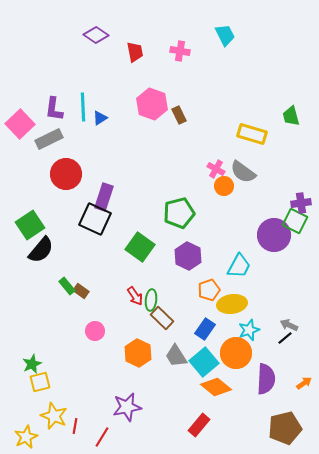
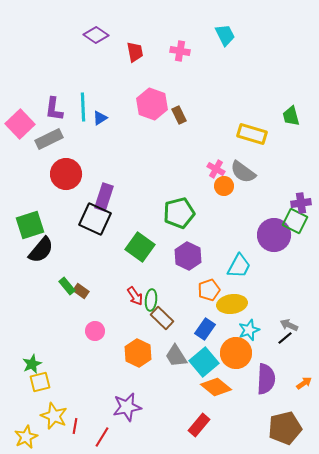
green square at (30, 225): rotated 16 degrees clockwise
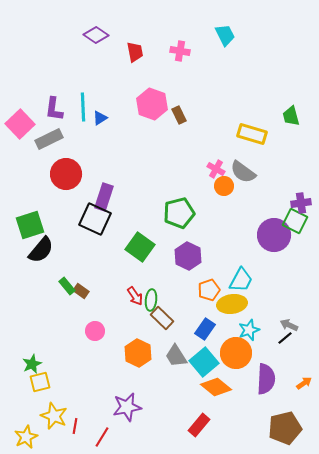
cyan trapezoid at (239, 266): moved 2 px right, 14 px down
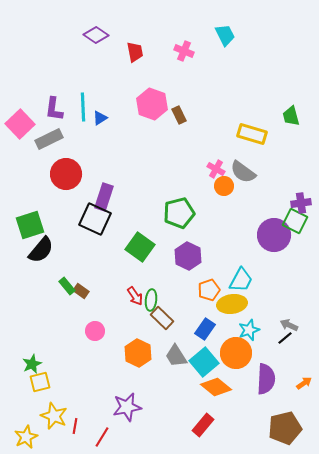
pink cross at (180, 51): moved 4 px right; rotated 12 degrees clockwise
red rectangle at (199, 425): moved 4 px right
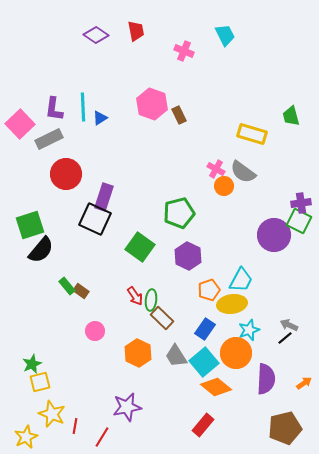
red trapezoid at (135, 52): moved 1 px right, 21 px up
green square at (295, 221): moved 4 px right
yellow star at (54, 416): moved 2 px left, 2 px up
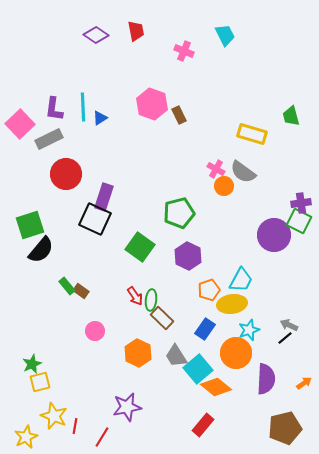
cyan square at (204, 362): moved 6 px left, 7 px down
yellow star at (52, 414): moved 2 px right, 2 px down
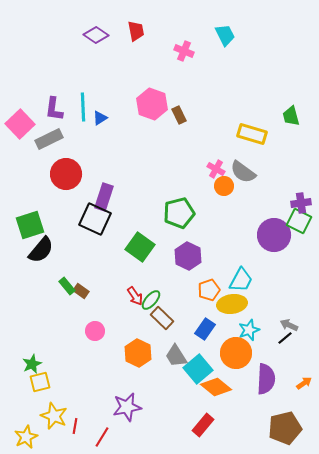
green ellipse at (151, 300): rotated 35 degrees clockwise
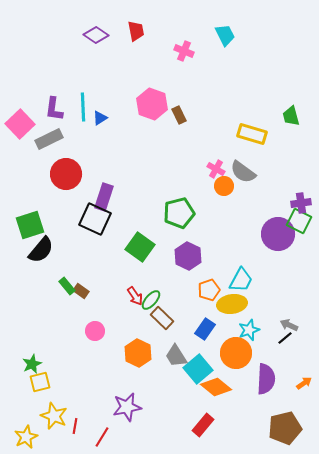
purple circle at (274, 235): moved 4 px right, 1 px up
